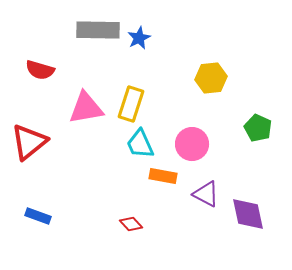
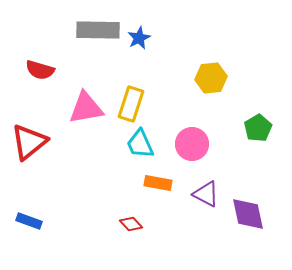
green pentagon: rotated 16 degrees clockwise
orange rectangle: moved 5 px left, 7 px down
blue rectangle: moved 9 px left, 5 px down
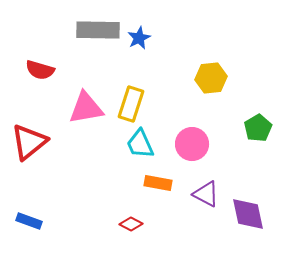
red diamond: rotated 20 degrees counterclockwise
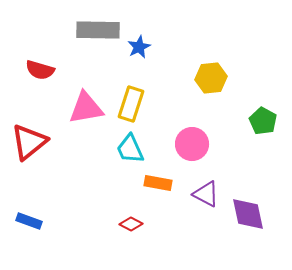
blue star: moved 9 px down
green pentagon: moved 5 px right, 7 px up; rotated 12 degrees counterclockwise
cyan trapezoid: moved 10 px left, 5 px down
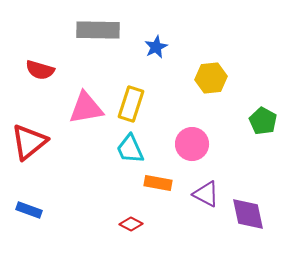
blue star: moved 17 px right
blue rectangle: moved 11 px up
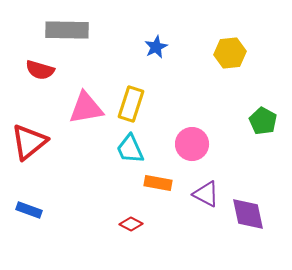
gray rectangle: moved 31 px left
yellow hexagon: moved 19 px right, 25 px up
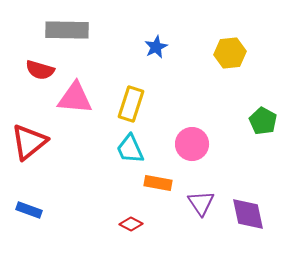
pink triangle: moved 11 px left, 10 px up; rotated 15 degrees clockwise
purple triangle: moved 5 px left, 9 px down; rotated 28 degrees clockwise
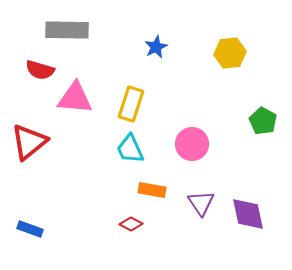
orange rectangle: moved 6 px left, 7 px down
blue rectangle: moved 1 px right, 19 px down
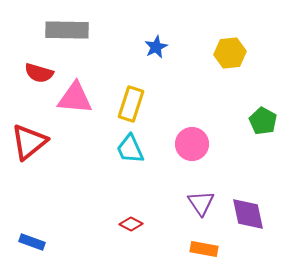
red semicircle: moved 1 px left, 3 px down
orange rectangle: moved 52 px right, 59 px down
blue rectangle: moved 2 px right, 13 px down
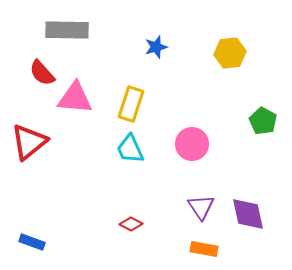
blue star: rotated 10 degrees clockwise
red semicircle: moved 3 px right; rotated 32 degrees clockwise
purple triangle: moved 4 px down
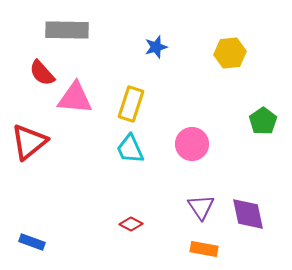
green pentagon: rotated 8 degrees clockwise
